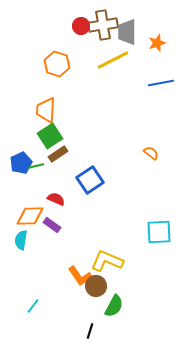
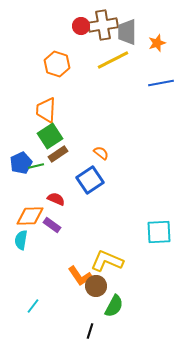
orange semicircle: moved 50 px left
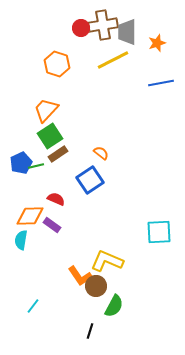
red circle: moved 2 px down
orange trapezoid: rotated 40 degrees clockwise
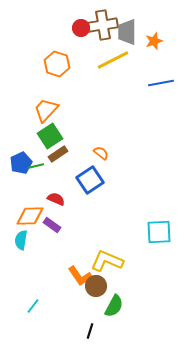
orange star: moved 3 px left, 2 px up
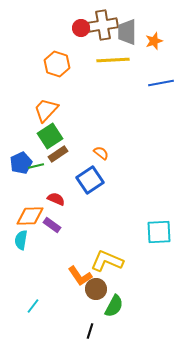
yellow line: rotated 24 degrees clockwise
brown circle: moved 3 px down
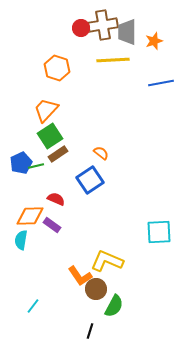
orange hexagon: moved 4 px down
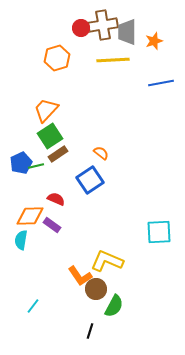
orange hexagon: moved 10 px up; rotated 25 degrees clockwise
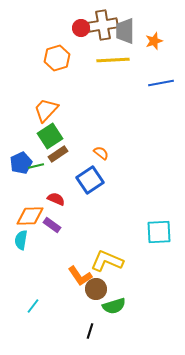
gray trapezoid: moved 2 px left, 1 px up
green semicircle: rotated 45 degrees clockwise
